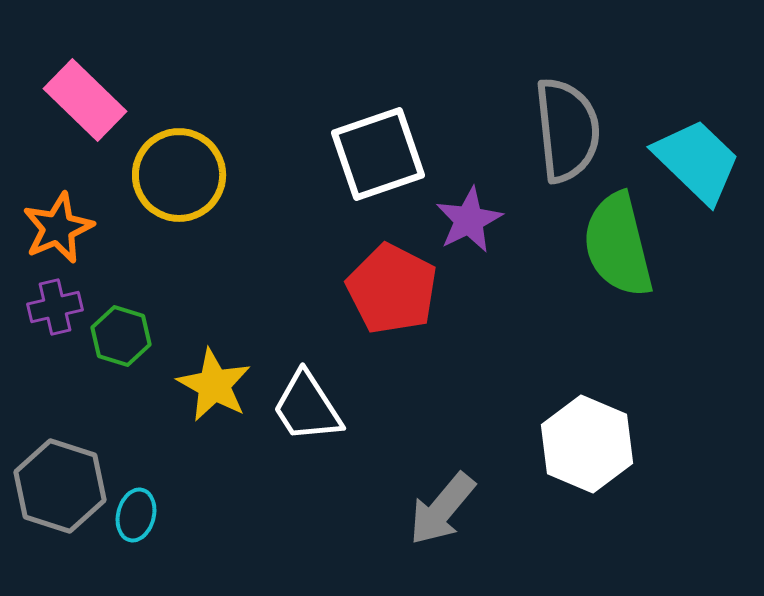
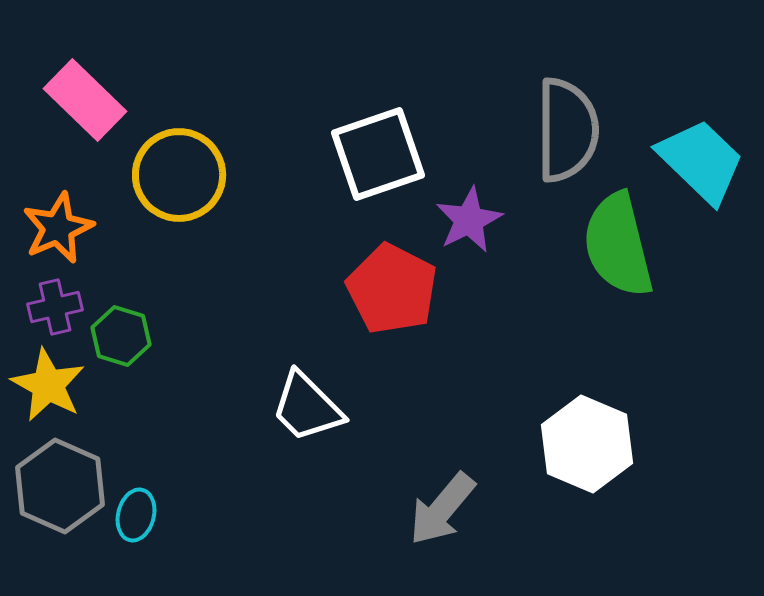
gray semicircle: rotated 6 degrees clockwise
cyan trapezoid: moved 4 px right
yellow star: moved 166 px left
white trapezoid: rotated 12 degrees counterclockwise
gray hexagon: rotated 6 degrees clockwise
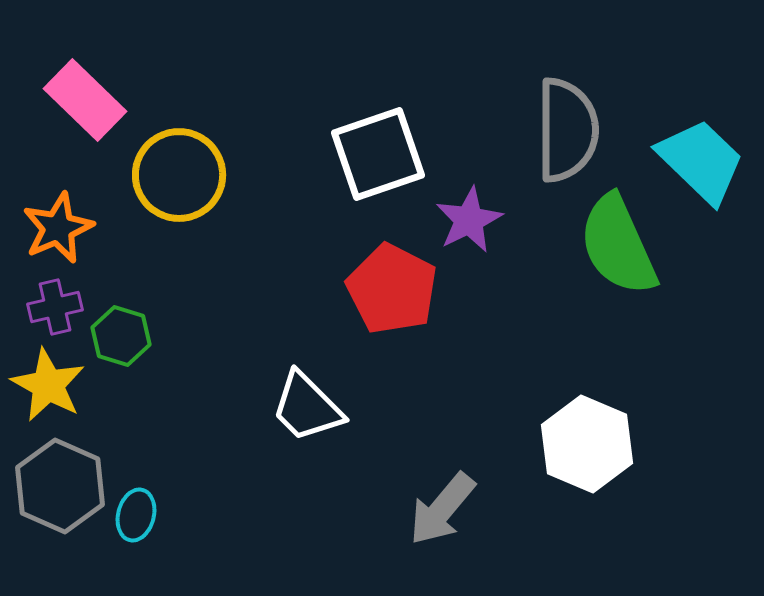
green semicircle: rotated 10 degrees counterclockwise
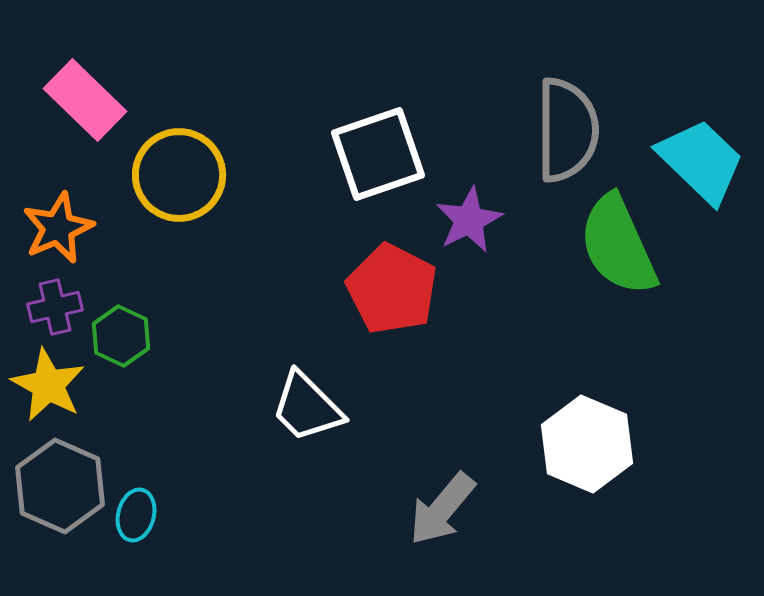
green hexagon: rotated 8 degrees clockwise
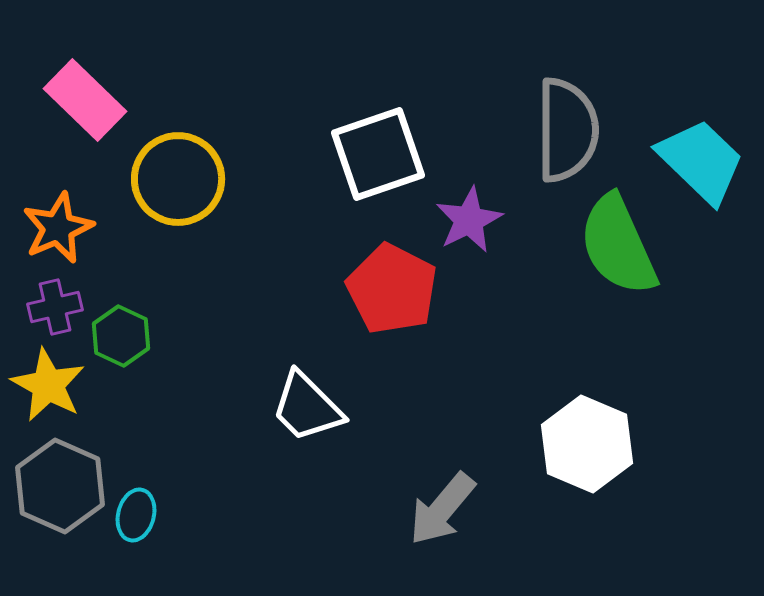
yellow circle: moved 1 px left, 4 px down
